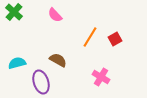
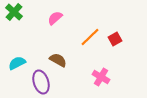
pink semicircle: moved 3 px down; rotated 91 degrees clockwise
orange line: rotated 15 degrees clockwise
cyan semicircle: rotated 12 degrees counterclockwise
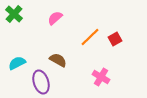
green cross: moved 2 px down
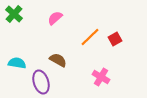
cyan semicircle: rotated 36 degrees clockwise
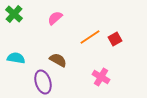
orange line: rotated 10 degrees clockwise
cyan semicircle: moved 1 px left, 5 px up
purple ellipse: moved 2 px right
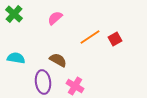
pink cross: moved 26 px left, 9 px down
purple ellipse: rotated 10 degrees clockwise
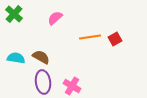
orange line: rotated 25 degrees clockwise
brown semicircle: moved 17 px left, 3 px up
pink cross: moved 3 px left
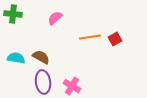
green cross: moved 1 px left; rotated 36 degrees counterclockwise
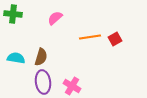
brown semicircle: rotated 78 degrees clockwise
